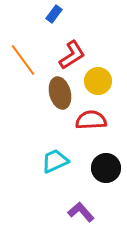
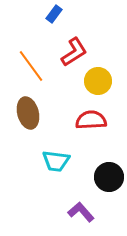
red L-shape: moved 2 px right, 3 px up
orange line: moved 8 px right, 6 px down
brown ellipse: moved 32 px left, 20 px down
cyan trapezoid: moved 1 px right; rotated 148 degrees counterclockwise
black circle: moved 3 px right, 9 px down
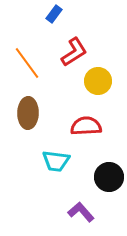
orange line: moved 4 px left, 3 px up
brown ellipse: rotated 16 degrees clockwise
red semicircle: moved 5 px left, 6 px down
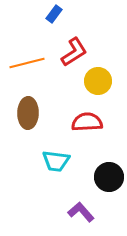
orange line: rotated 68 degrees counterclockwise
red semicircle: moved 1 px right, 4 px up
